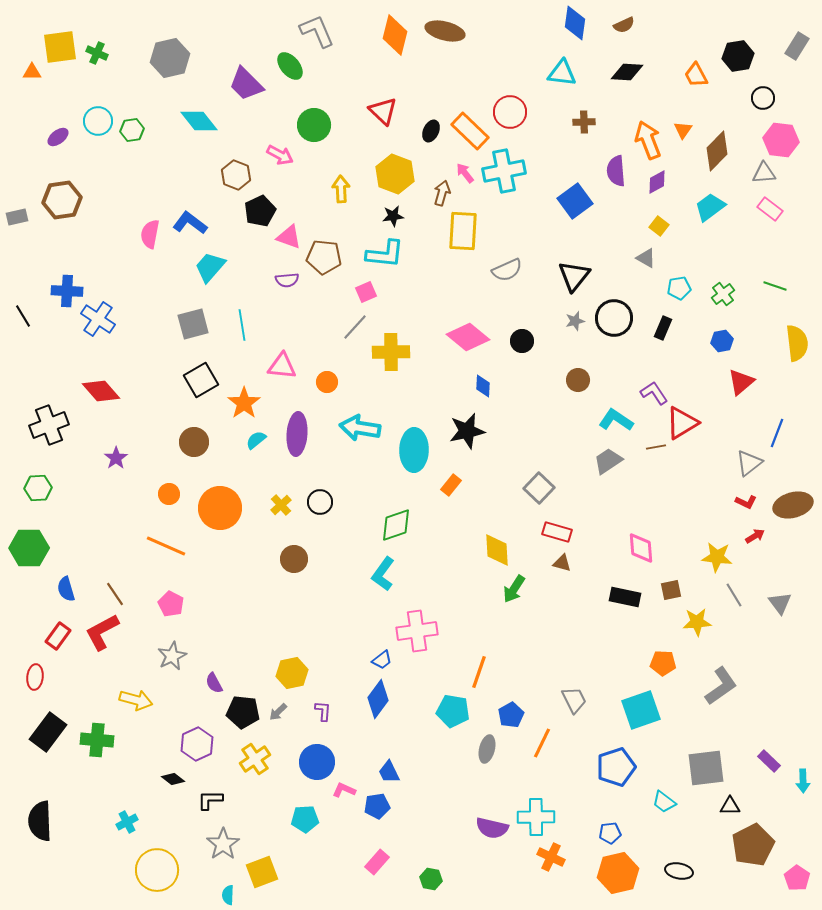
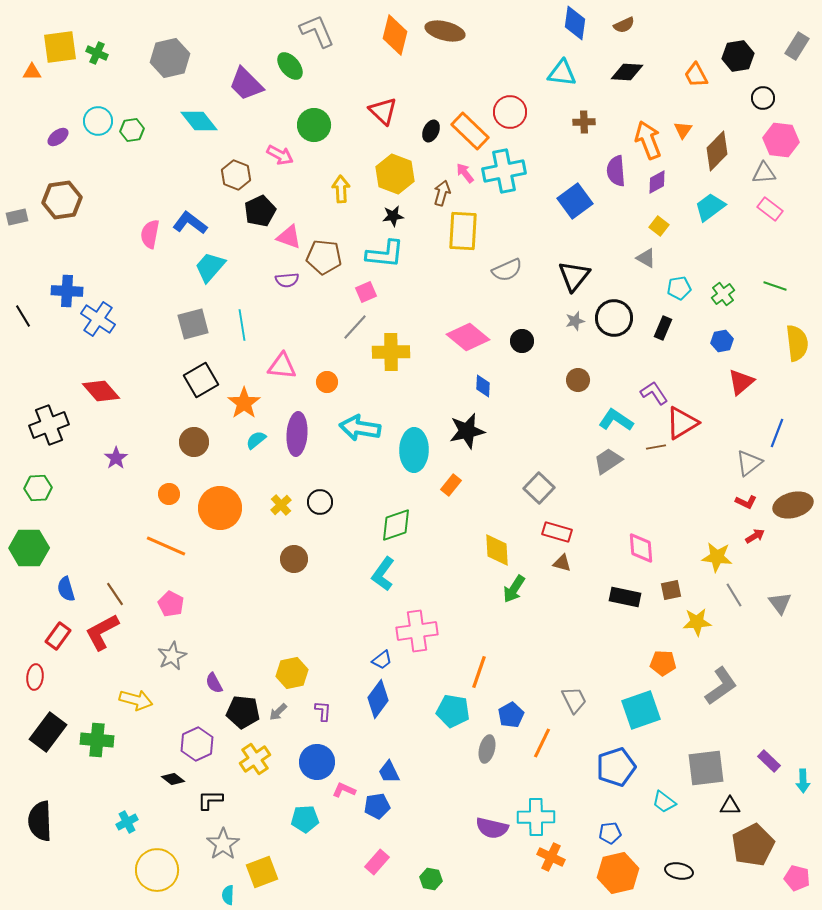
pink pentagon at (797, 878): rotated 20 degrees counterclockwise
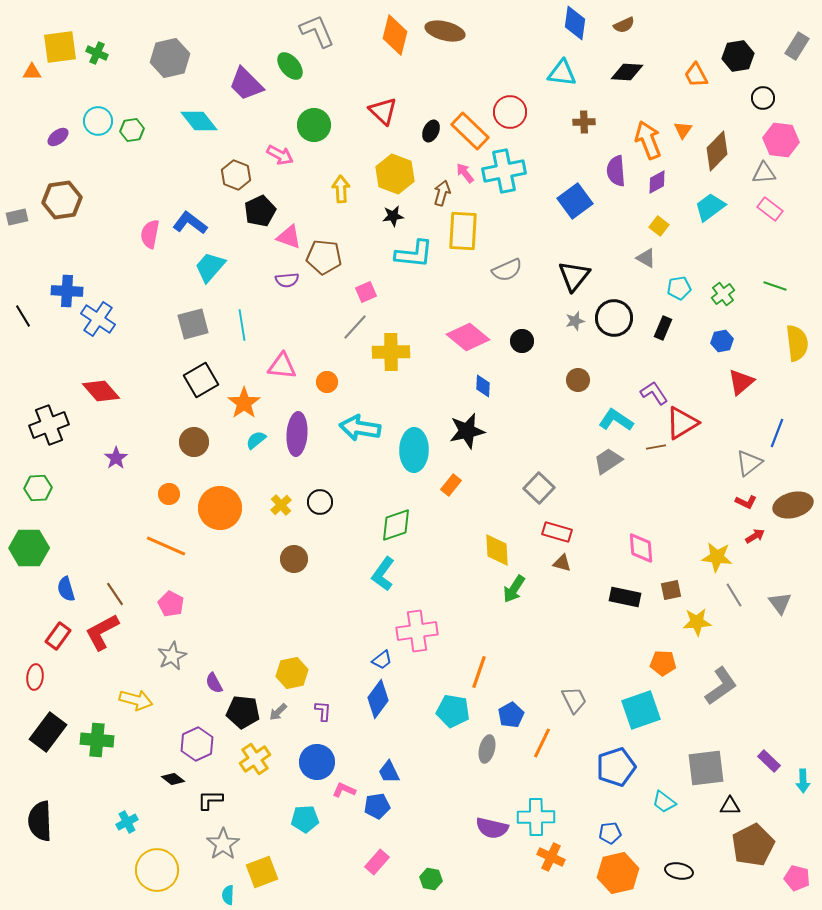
cyan L-shape at (385, 254): moved 29 px right
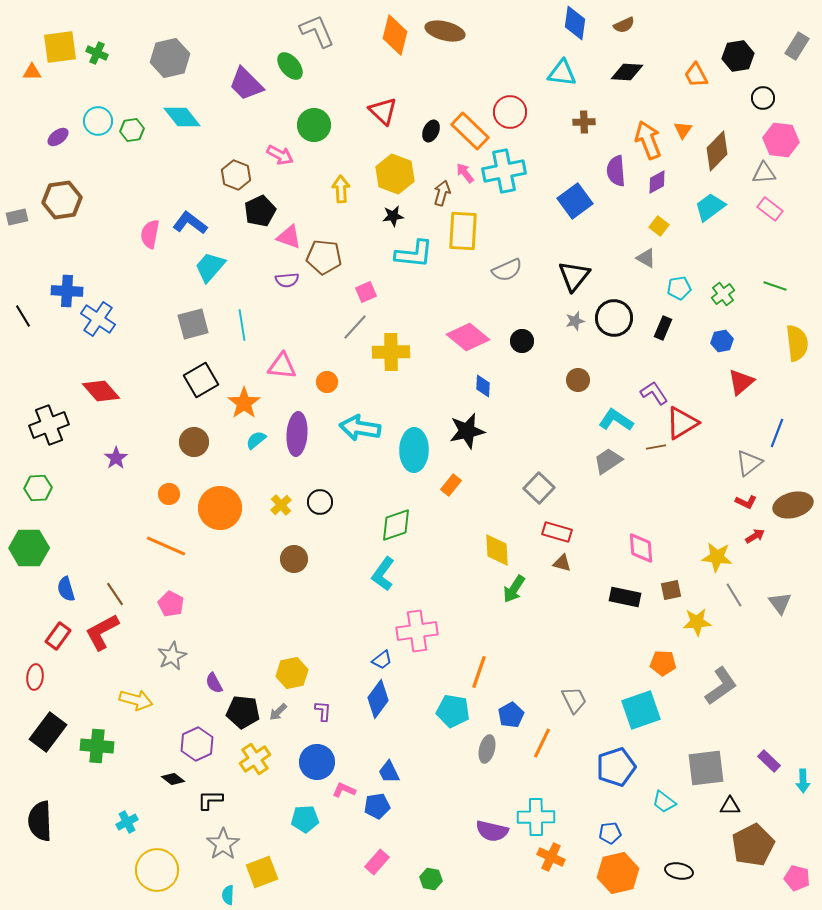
cyan diamond at (199, 121): moved 17 px left, 4 px up
green cross at (97, 740): moved 6 px down
purple semicircle at (492, 828): moved 3 px down
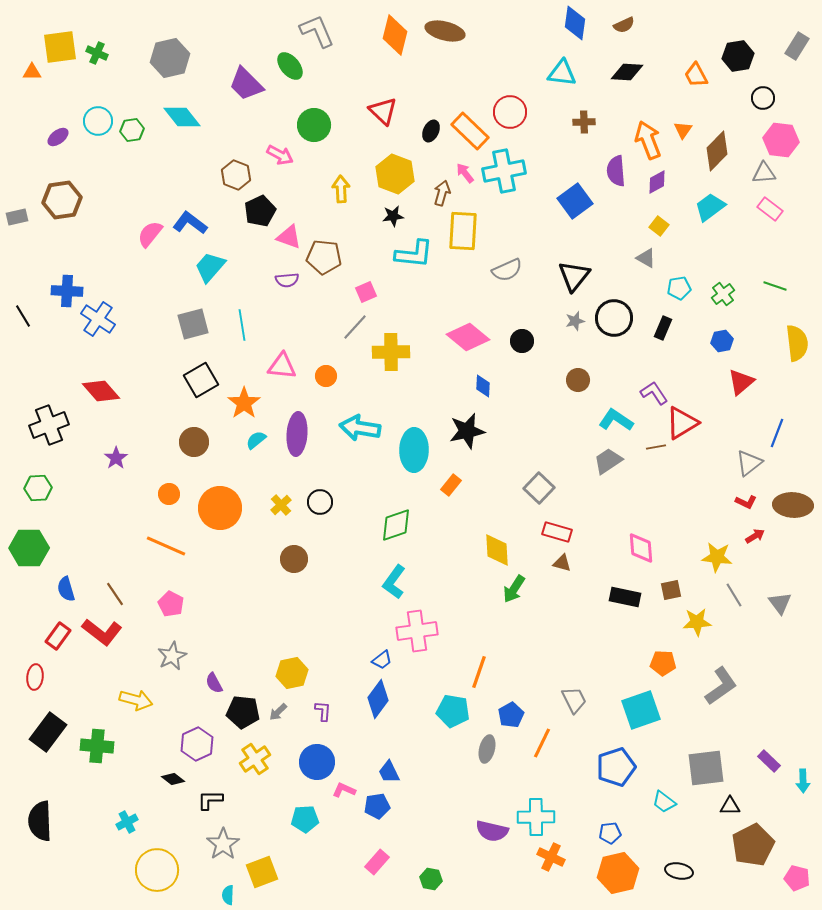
pink semicircle at (150, 234): rotated 28 degrees clockwise
orange circle at (327, 382): moved 1 px left, 6 px up
brown ellipse at (793, 505): rotated 18 degrees clockwise
cyan L-shape at (383, 574): moved 11 px right, 8 px down
red L-shape at (102, 632): rotated 114 degrees counterclockwise
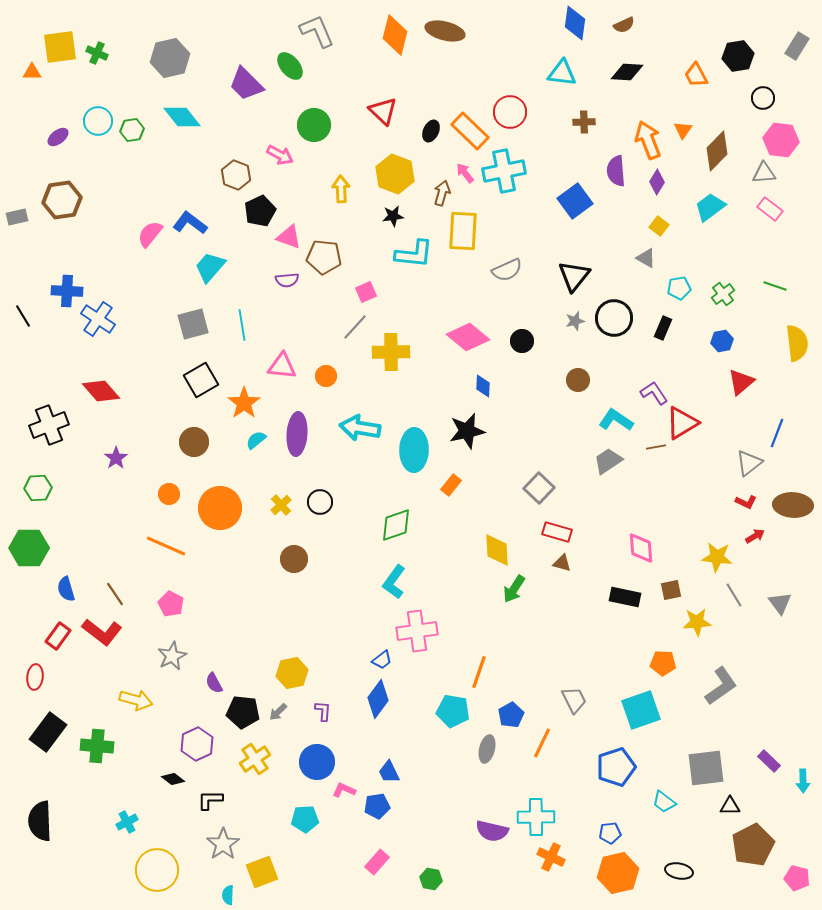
purple diamond at (657, 182): rotated 30 degrees counterclockwise
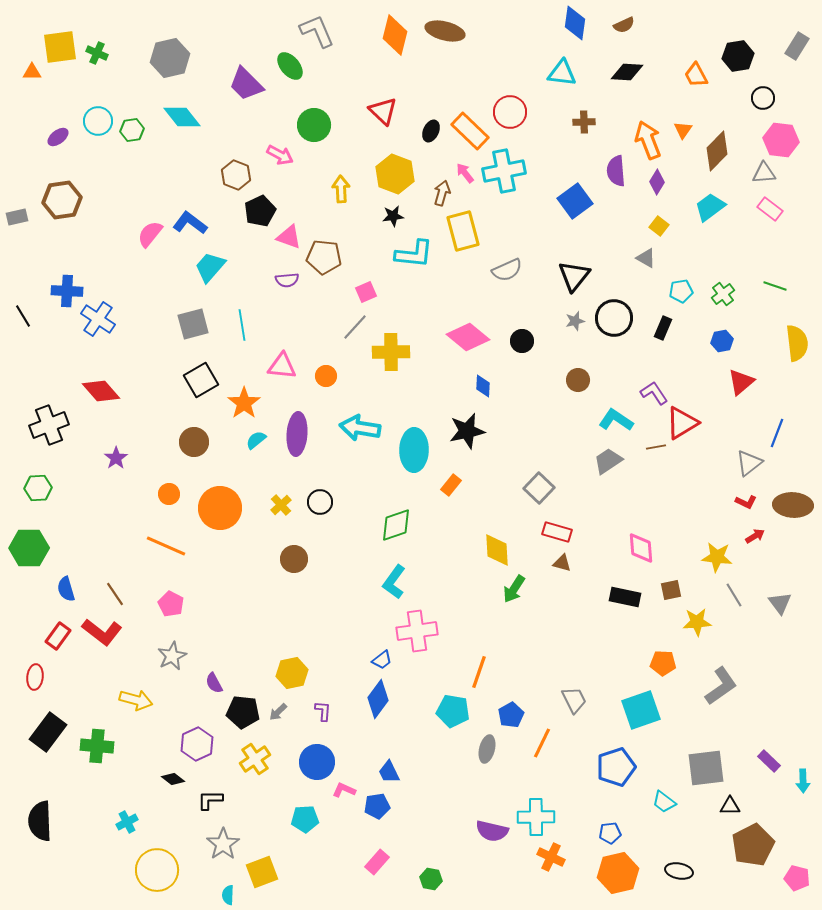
yellow rectangle at (463, 231): rotated 18 degrees counterclockwise
cyan pentagon at (679, 288): moved 2 px right, 3 px down
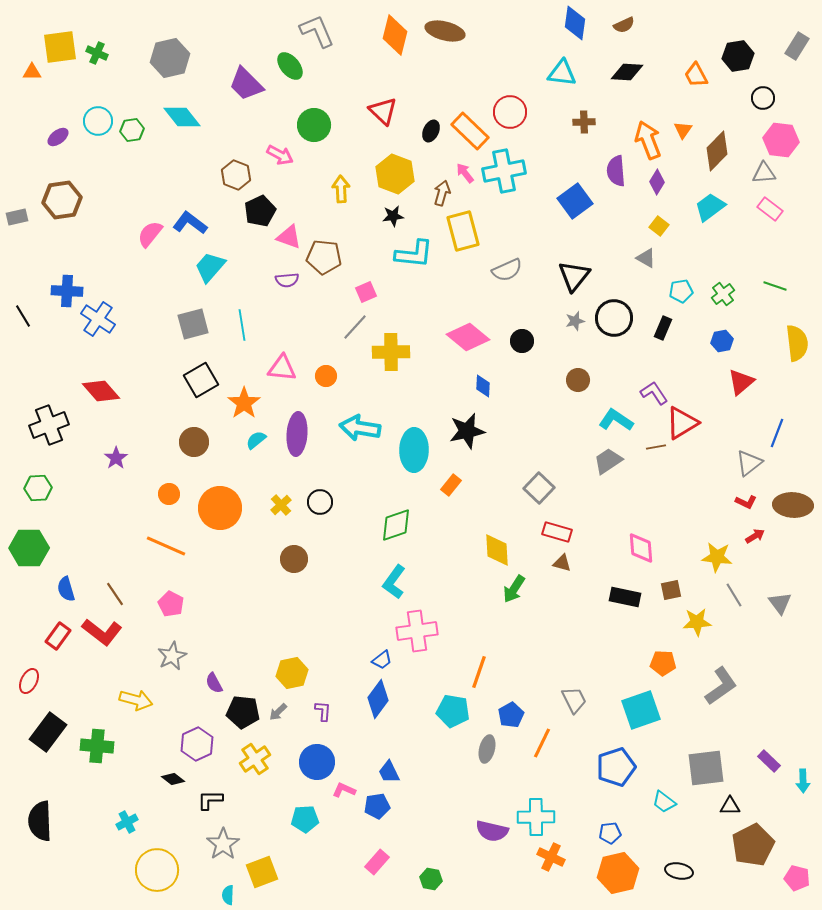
pink triangle at (282, 366): moved 2 px down
red ellipse at (35, 677): moved 6 px left, 4 px down; rotated 20 degrees clockwise
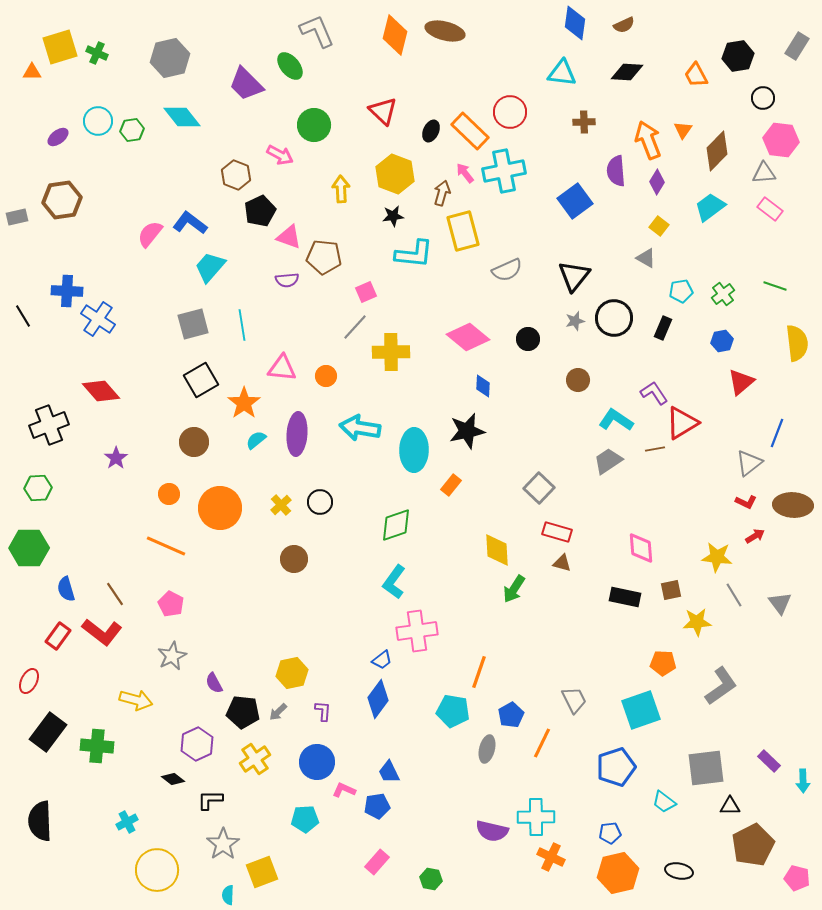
yellow square at (60, 47): rotated 9 degrees counterclockwise
black circle at (522, 341): moved 6 px right, 2 px up
brown line at (656, 447): moved 1 px left, 2 px down
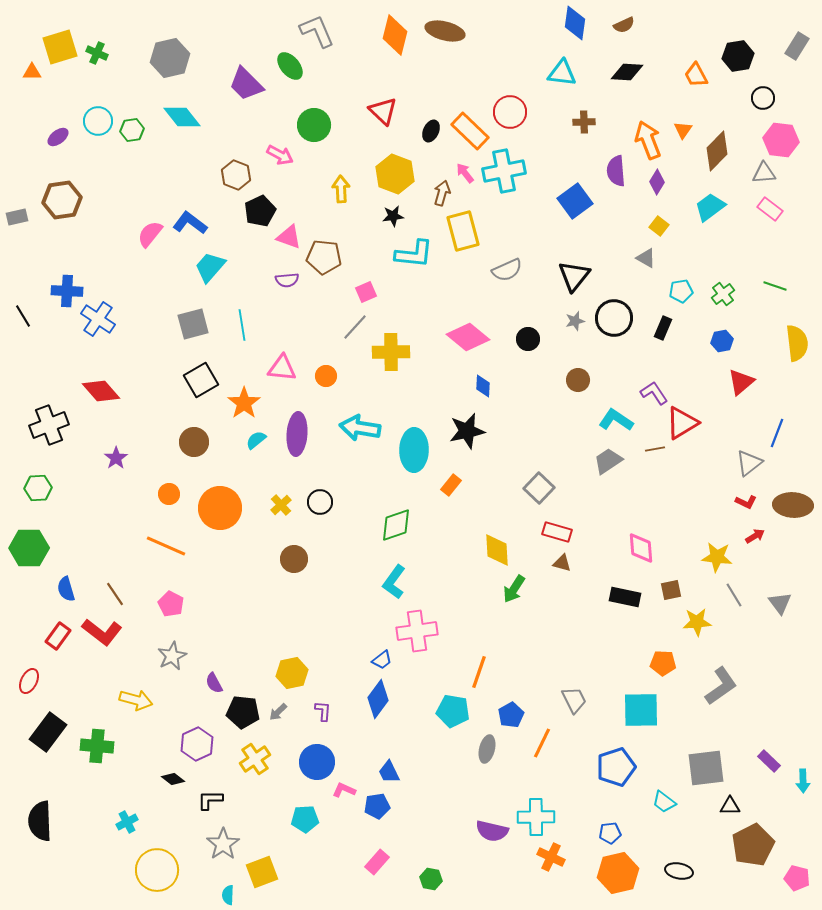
cyan square at (641, 710): rotated 18 degrees clockwise
